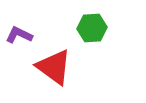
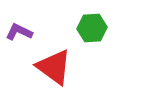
purple L-shape: moved 3 px up
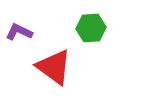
green hexagon: moved 1 px left
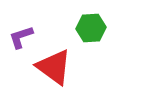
purple L-shape: moved 2 px right, 5 px down; rotated 44 degrees counterclockwise
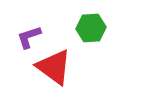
purple L-shape: moved 8 px right
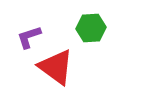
red triangle: moved 2 px right
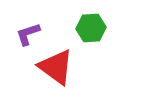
purple L-shape: moved 1 px left, 3 px up
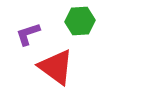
green hexagon: moved 11 px left, 7 px up
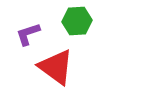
green hexagon: moved 3 px left
